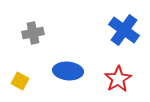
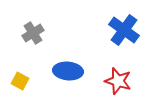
gray cross: rotated 20 degrees counterclockwise
red star: moved 2 px down; rotated 24 degrees counterclockwise
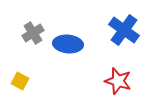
blue ellipse: moved 27 px up
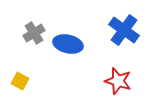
gray cross: moved 1 px right
blue ellipse: rotated 8 degrees clockwise
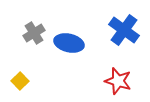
blue ellipse: moved 1 px right, 1 px up
yellow square: rotated 18 degrees clockwise
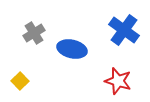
blue ellipse: moved 3 px right, 6 px down
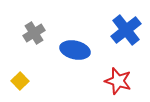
blue cross: moved 2 px right; rotated 16 degrees clockwise
blue ellipse: moved 3 px right, 1 px down
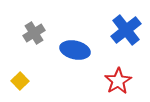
red star: rotated 24 degrees clockwise
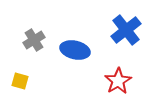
gray cross: moved 7 px down
yellow square: rotated 30 degrees counterclockwise
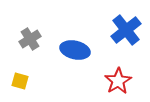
gray cross: moved 4 px left, 1 px up
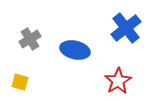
blue cross: moved 2 px up
yellow square: moved 1 px down
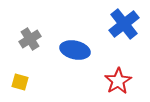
blue cross: moved 2 px left, 4 px up
